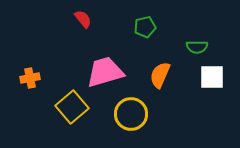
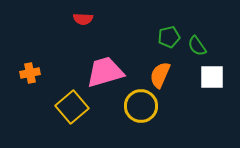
red semicircle: rotated 132 degrees clockwise
green pentagon: moved 24 px right, 10 px down
green semicircle: moved 1 px up; rotated 55 degrees clockwise
orange cross: moved 5 px up
yellow circle: moved 10 px right, 8 px up
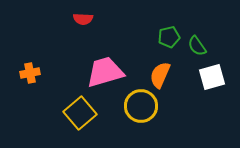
white square: rotated 16 degrees counterclockwise
yellow square: moved 8 px right, 6 px down
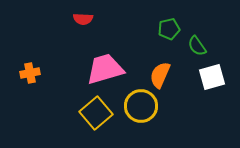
green pentagon: moved 8 px up
pink trapezoid: moved 3 px up
yellow square: moved 16 px right
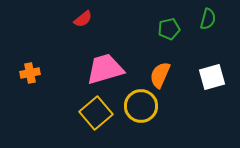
red semicircle: rotated 42 degrees counterclockwise
green semicircle: moved 11 px right, 27 px up; rotated 130 degrees counterclockwise
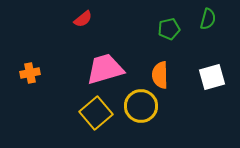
orange semicircle: rotated 24 degrees counterclockwise
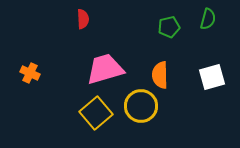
red semicircle: rotated 54 degrees counterclockwise
green pentagon: moved 2 px up
orange cross: rotated 36 degrees clockwise
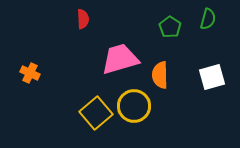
green pentagon: moved 1 px right; rotated 25 degrees counterclockwise
pink trapezoid: moved 15 px right, 10 px up
yellow circle: moved 7 px left
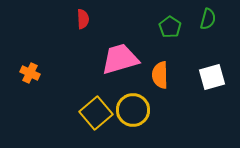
yellow circle: moved 1 px left, 4 px down
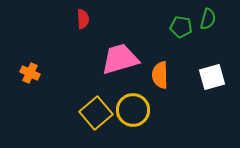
green pentagon: moved 11 px right; rotated 25 degrees counterclockwise
